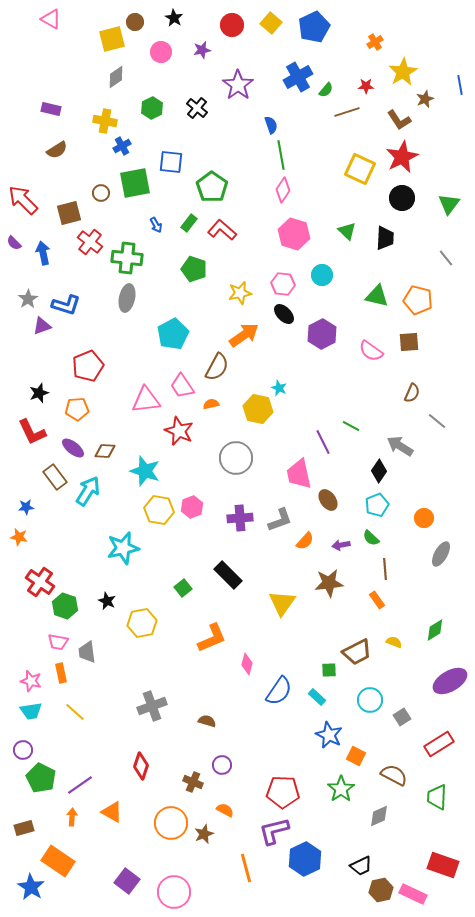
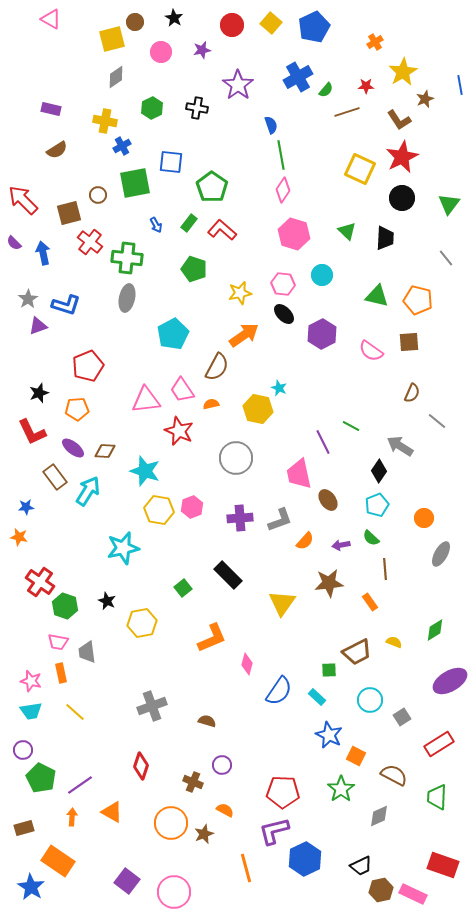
black cross at (197, 108): rotated 30 degrees counterclockwise
brown circle at (101, 193): moved 3 px left, 2 px down
purple triangle at (42, 326): moved 4 px left
pink trapezoid at (182, 386): moved 4 px down
orange rectangle at (377, 600): moved 7 px left, 2 px down
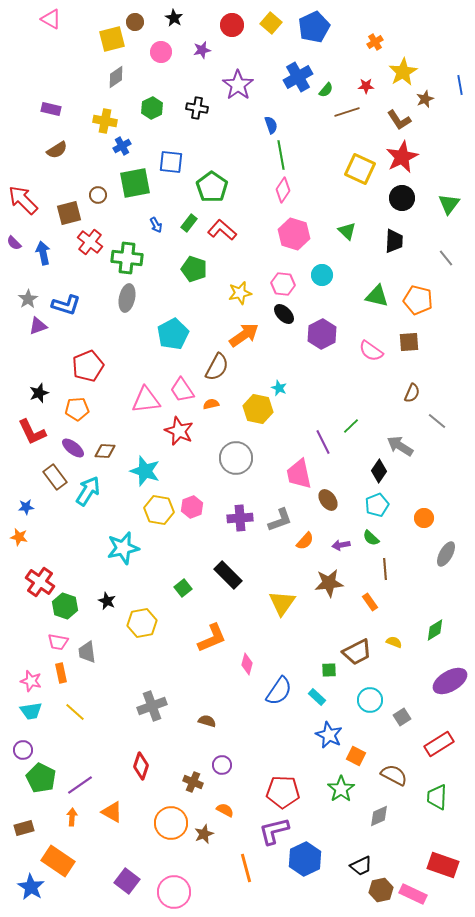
black trapezoid at (385, 238): moved 9 px right, 3 px down
green line at (351, 426): rotated 72 degrees counterclockwise
gray ellipse at (441, 554): moved 5 px right
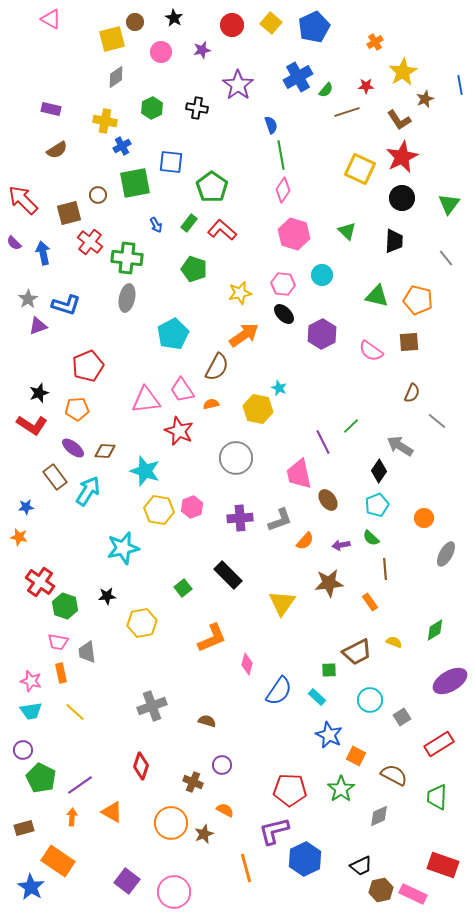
red L-shape at (32, 432): moved 7 px up; rotated 32 degrees counterclockwise
black star at (107, 601): moved 5 px up; rotated 30 degrees counterclockwise
red pentagon at (283, 792): moved 7 px right, 2 px up
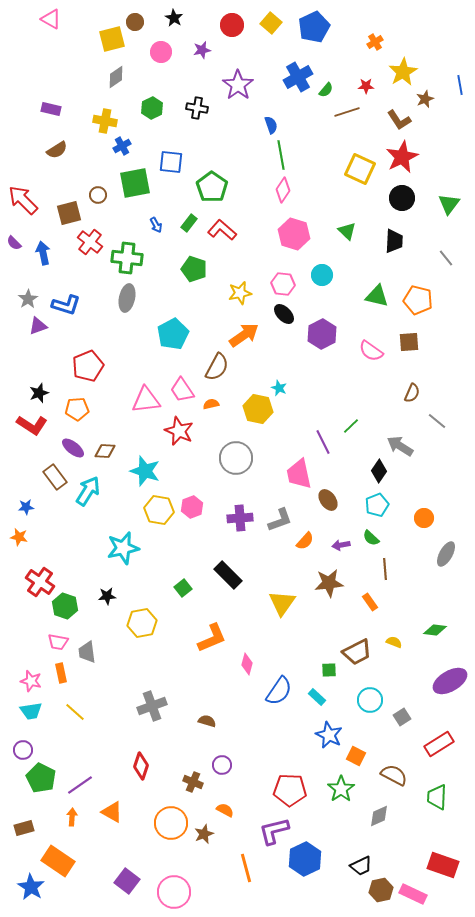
green diamond at (435, 630): rotated 40 degrees clockwise
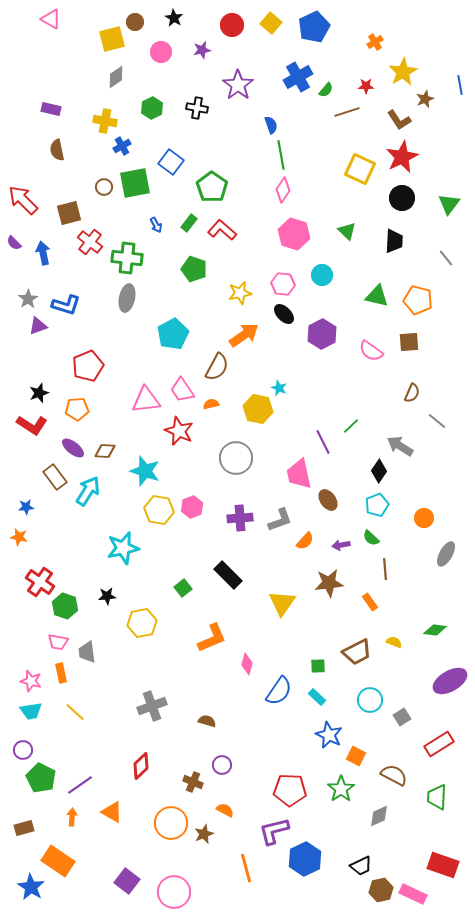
brown semicircle at (57, 150): rotated 110 degrees clockwise
blue square at (171, 162): rotated 30 degrees clockwise
brown circle at (98, 195): moved 6 px right, 8 px up
green square at (329, 670): moved 11 px left, 4 px up
red diamond at (141, 766): rotated 28 degrees clockwise
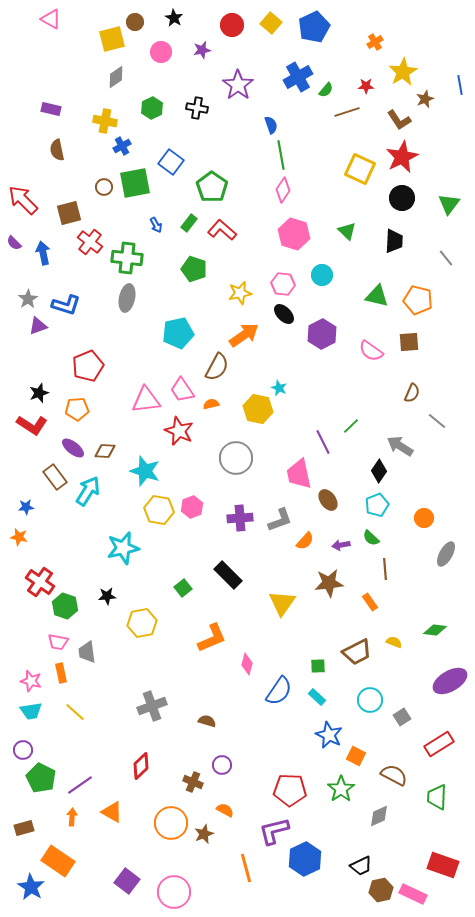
cyan pentagon at (173, 334): moved 5 px right, 1 px up; rotated 16 degrees clockwise
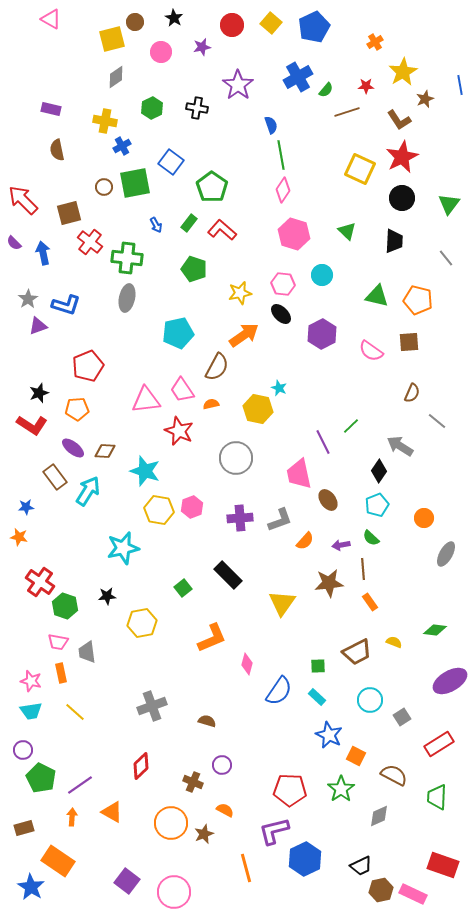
purple star at (202, 50): moved 3 px up
black ellipse at (284, 314): moved 3 px left
brown line at (385, 569): moved 22 px left
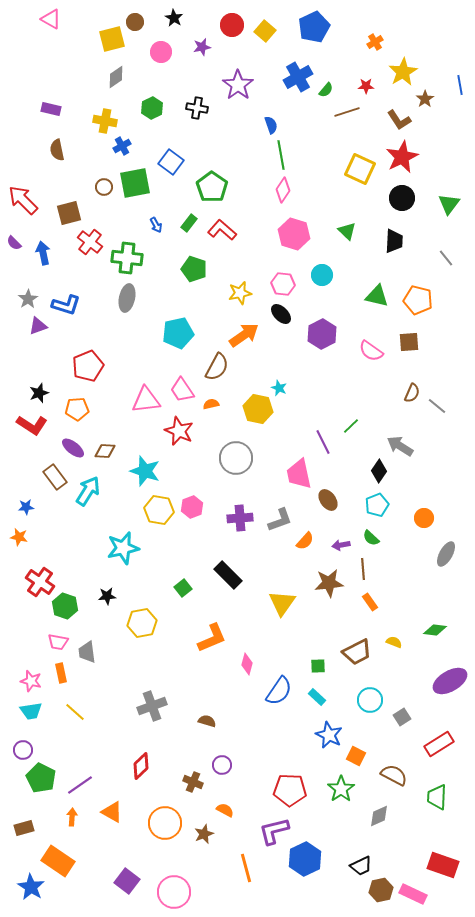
yellow square at (271, 23): moved 6 px left, 8 px down
brown star at (425, 99): rotated 12 degrees counterclockwise
gray line at (437, 421): moved 15 px up
orange circle at (171, 823): moved 6 px left
